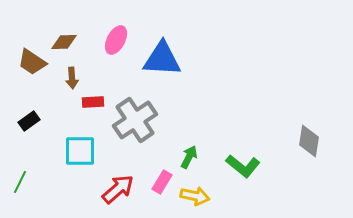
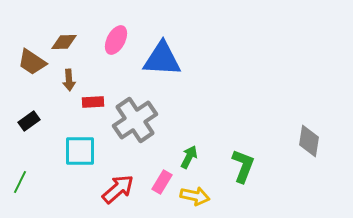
brown arrow: moved 3 px left, 2 px down
green L-shape: rotated 108 degrees counterclockwise
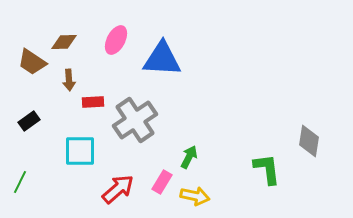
green L-shape: moved 24 px right, 3 px down; rotated 28 degrees counterclockwise
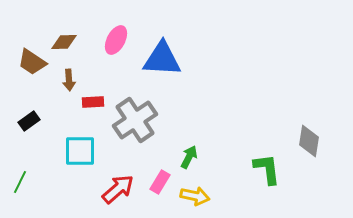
pink rectangle: moved 2 px left
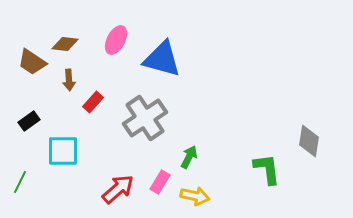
brown diamond: moved 1 px right, 2 px down; rotated 8 degrees clockwise
blue triangle: rotated 12 degrees clockwise
red rectangle: rotated 45 degrees counterclockwise
gray cross: moved 10 px right, 2 px up
cyan square: moved 17 px left
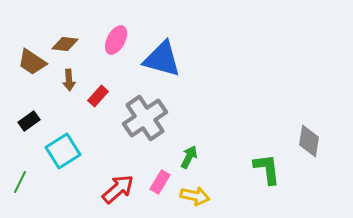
red rectangle: moved 5 px right, 6 px up
cyan square: rotated 32 degrees counterclockwise
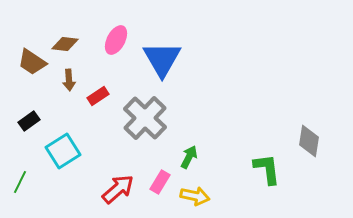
blue triangle: rotated 45 degrees clockwise
red rectangle: rotated 15 degrees clockwise
gray cross: rotated 12 degrees counterclockwise
